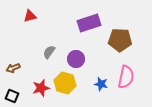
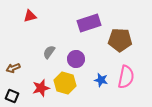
blue star: moved 4 px up
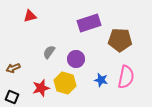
black square: moved 1 px down
